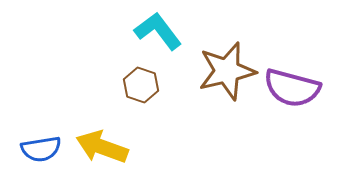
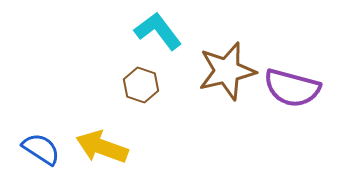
blue semicircle: rotated 138 degrees counterclockwise
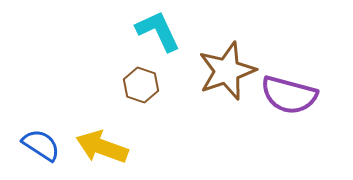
cyan L-shape: rotated 12 degrees clockwise
brown star: rotated 6 degrees counterclockwise
purple semicircle: moved 3 px left, 7 px down
blue semicircle: moved 4 px up
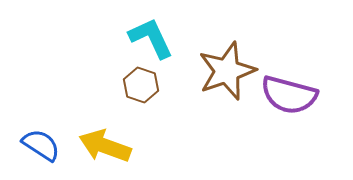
cyan L-shape: moved 7 px left, 7 px down
yellow arrow: moved 3 px right, 1 px up
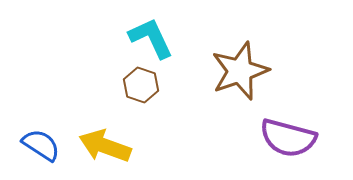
brown star: moved 13 px right
purple semicircle: moved 1 px left, 43 px down
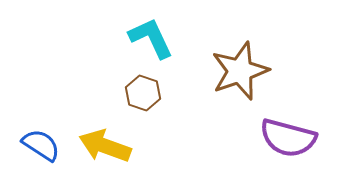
brown hexagon: moved 2 px right, 8 px down
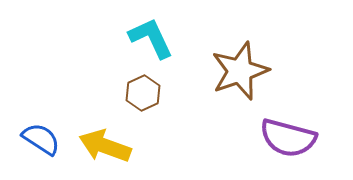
brown hexagon: rotated 16 degrees clockwise
blue semicircle: moved 6 px up
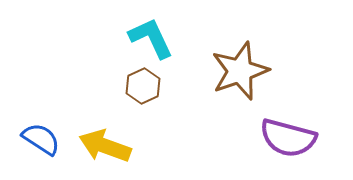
brown hexagon: moved 7 px up
